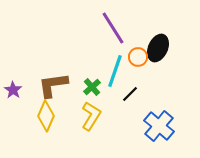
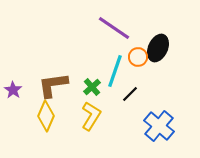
purple line: moved 1 px right; rotated 24 degrees counterclockwise
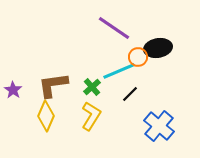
black ellipse: rotated 56 degrees clockwise
cyan line: moved 4 px right; rotated 48 degrees clockwise
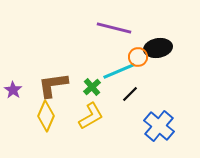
purple line: rotated 20 degrees counterclockwise
yellow L-shape: rotated 28 degrees clockwise
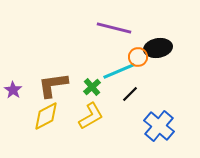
yellow diamond: rotated 40 degrees clockwise
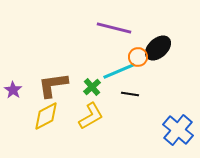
black ellipse: rotated 32 degrees counterclockwise
black line: rotated 54 degrees clockwise
blue cross: moved 19 px right, 4 px down
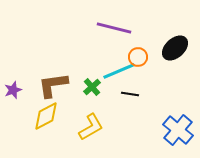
black ellipse: moved 17 px right
purple star: rotated 18 degrees clockwise
yellow L-shape: moved 11 px down
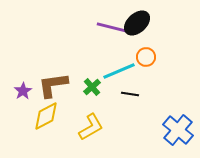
black ellipse: moved 38 px left, 25 px up
orange circle: moved 8 px right
purple star: moved 10 px right, 1 px down; rotated 12 degrees counterclockwise
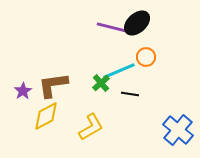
green cross: moved 9 px right, 4 px up
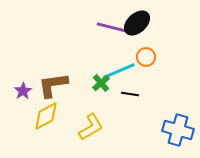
blue cross: rotated 24 degrees counterclockwise
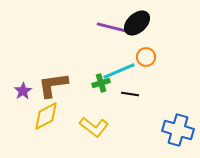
green cross: rotated 24 degrees clockwise
yellow L-shape: moved 3 px right; rotated 68 degrees clockwise
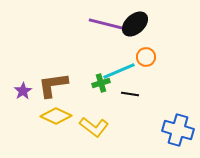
black ellipse: moved 2 px left, 1 px down
purple line: moved 8 px left, 4 px up
yellow diamond: moved 10 px right; rotated 52 degrees clockwise
